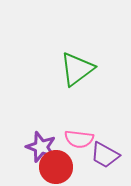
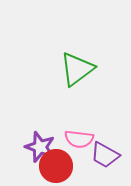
purple star: moved 1 px left
red circle: moved 1 px up
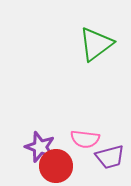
green triangle: moved 19 px right, 25 px up
pink semicircle: moved 6 px right
purple trapezoid: moved 5 px right, 2 px down; rotated 44 degrees counterclockwise
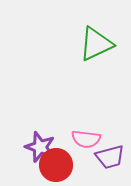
green triangle: rotated 12 degrees clockwise
pink semicircle: moved 1 px right
red circle: moved 1 px up
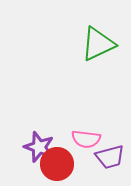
green triangle: moved 2 px right
purple star: moved 1 px left
red circle: moved 1 px right, 1 px up
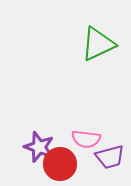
red circle: moved 3 px right
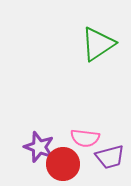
green triangle: rotated 9 degrees counterclockwise
pink semicircle: moved 1 px left, 1 px up
red circle: moved 3 px right
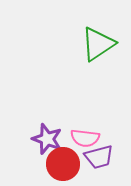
purple star: moved 8 px right, 8 px up
purple trapezoid: moved 11 px left
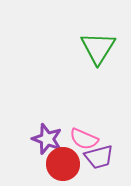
green triangle: moved 4 px down; rotated 24 degrees counterclockwise
pink semicircle: moved 1 px left, 1 px down; rotated 16 degrees clockwise
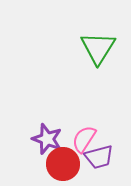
pink semicircle: rotated 100 degrees clockwise
